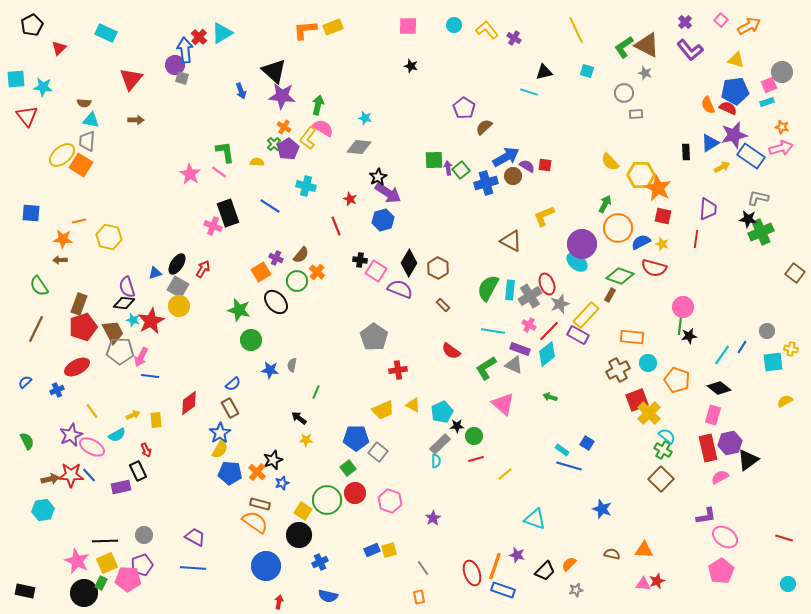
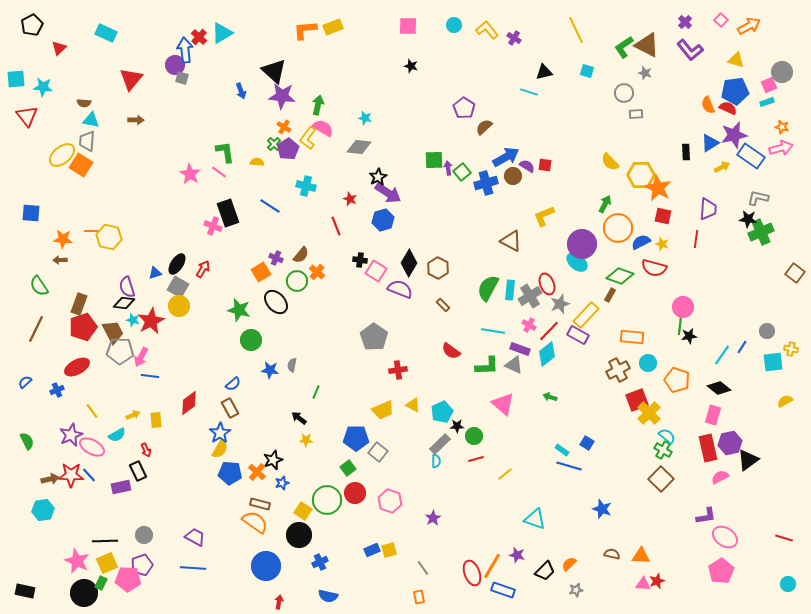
green square at (461, 170): moved 1 px right, 2 px down
orange line at (79, 221): moved 12 px right, 10 px down; rotated 16 degrees clockwise
green L-shape at (486, 368): moved 1 px right, 2 px up; rotated 150 degrees counterclockwise
orange triangle at (644, 550): moved 3 px left, 6 px down
orange line at (495, 566): moved 3 px left; rotated 12 degrees clockwise
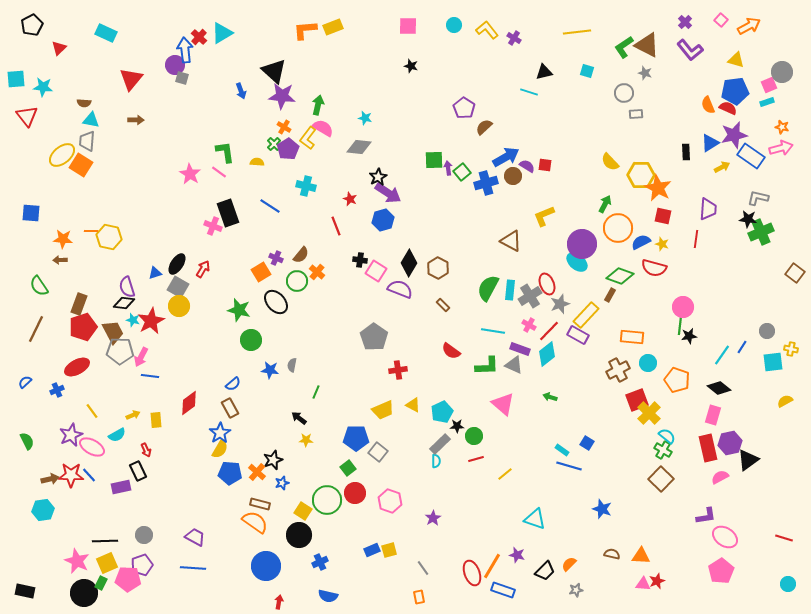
yellow line at (576, 30): moved 1 px right, 2 px down; rotated 72 degrees counterclockwise
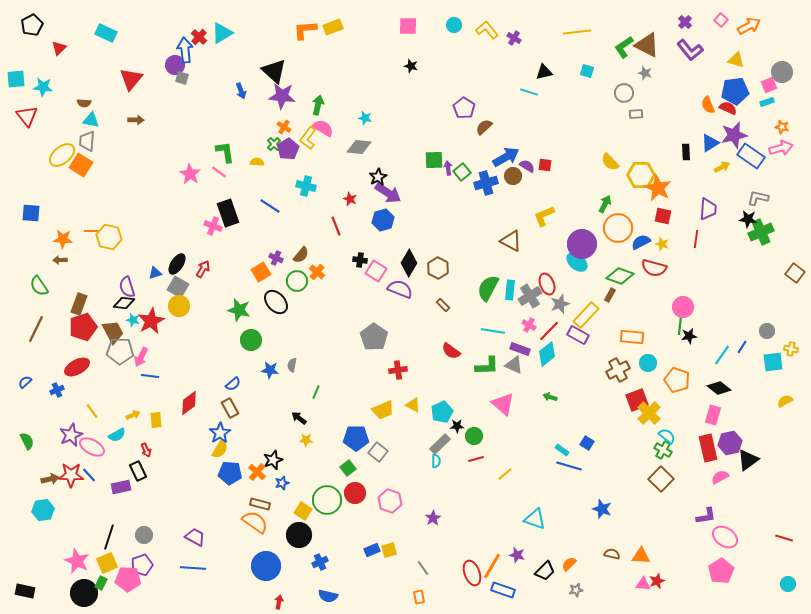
black line at (105, 541): moved 4 px right, 4 px up; rotated 70 degrees counterclockwise
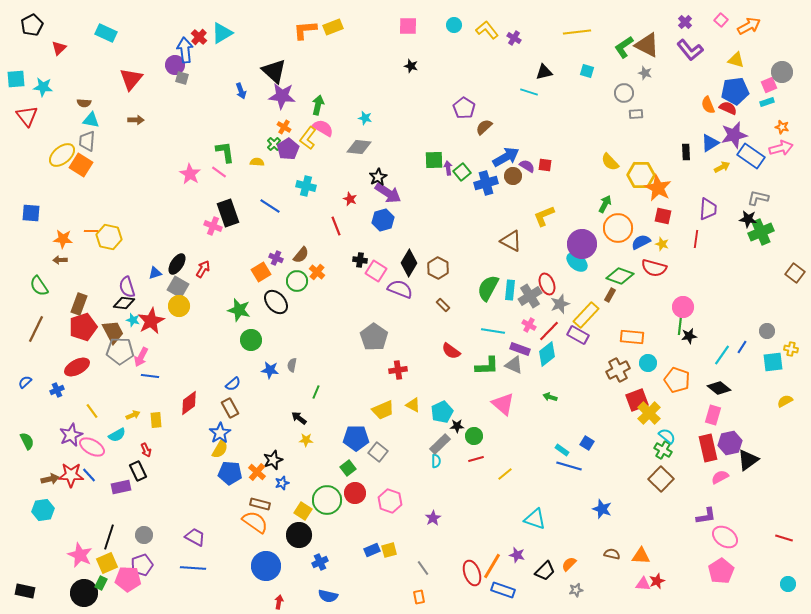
pink star at (77, 561): moved 3 px right, 6 px up
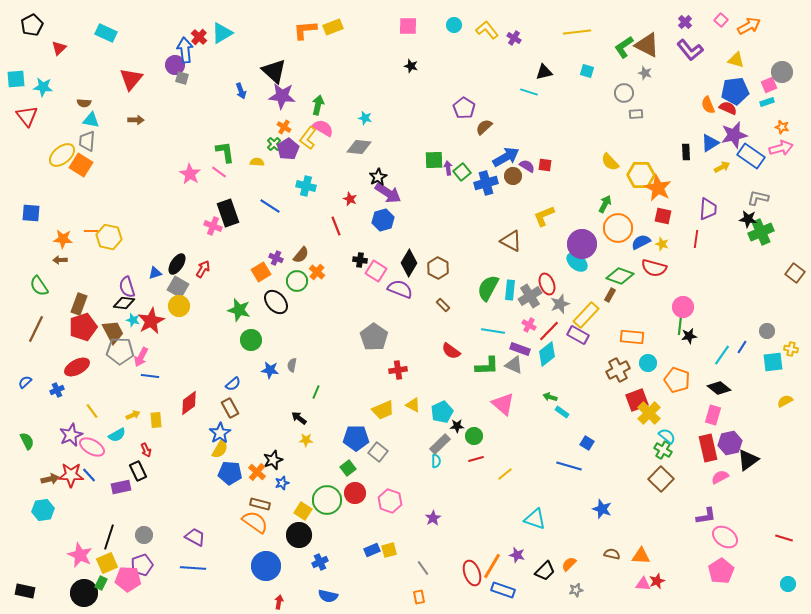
cyan rectangle at (562, 450): moved 38 px up
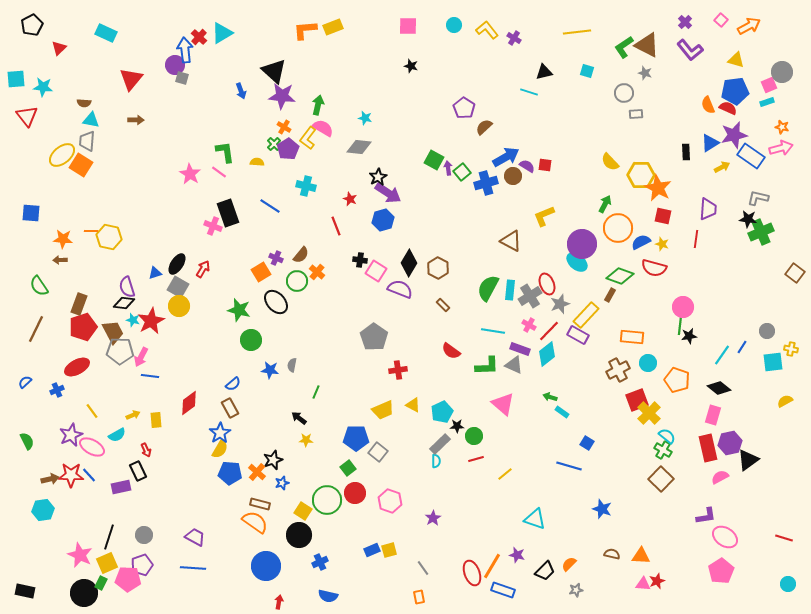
green square at (434, 160): rotated 30 degrees clockwise
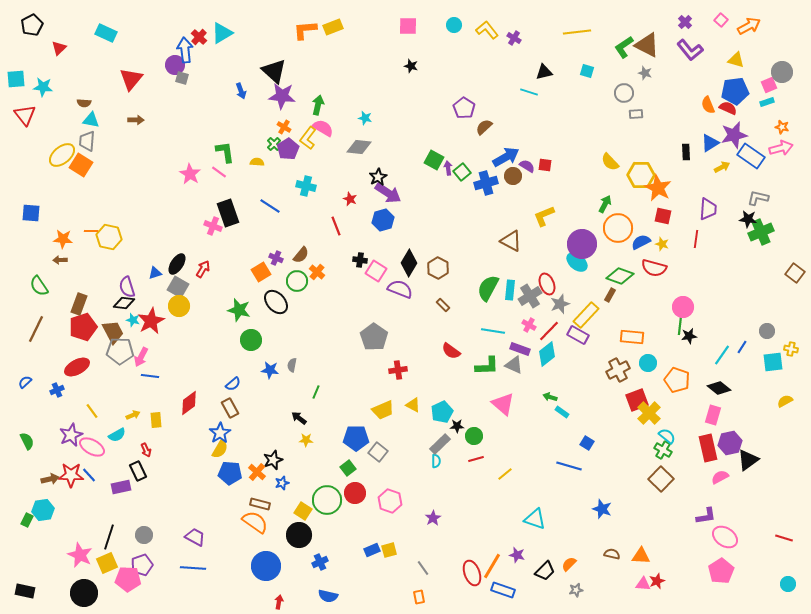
red triangle at (27, 116): moved 2 px left, 1 px up
green rectangle at (101, 583): moved 74 px left, 63 px up
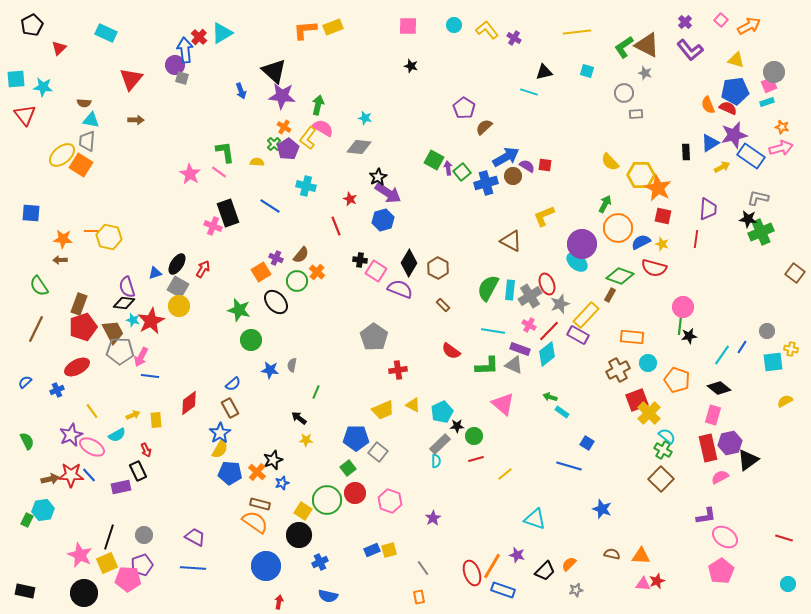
gray circle at (782, 72): moved 8 px left
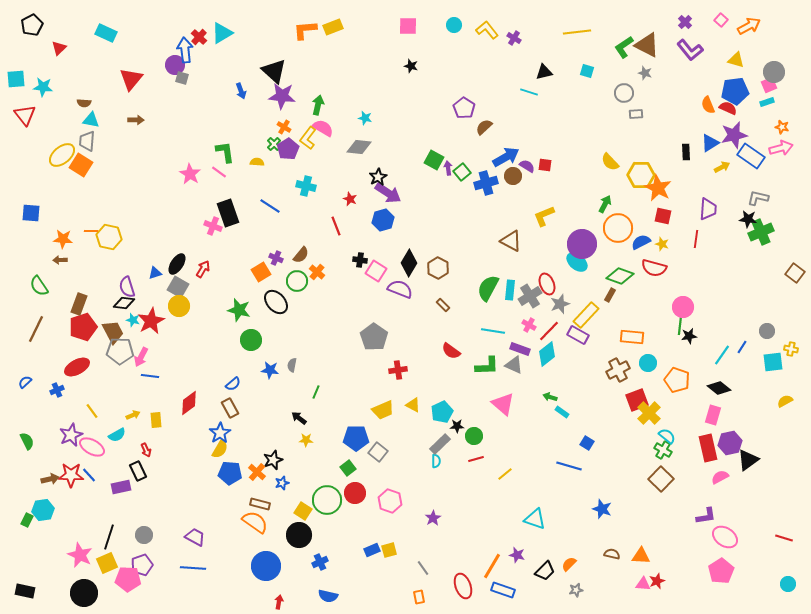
red ellipse at (472, 573): moved 9 px left, 13 px down
